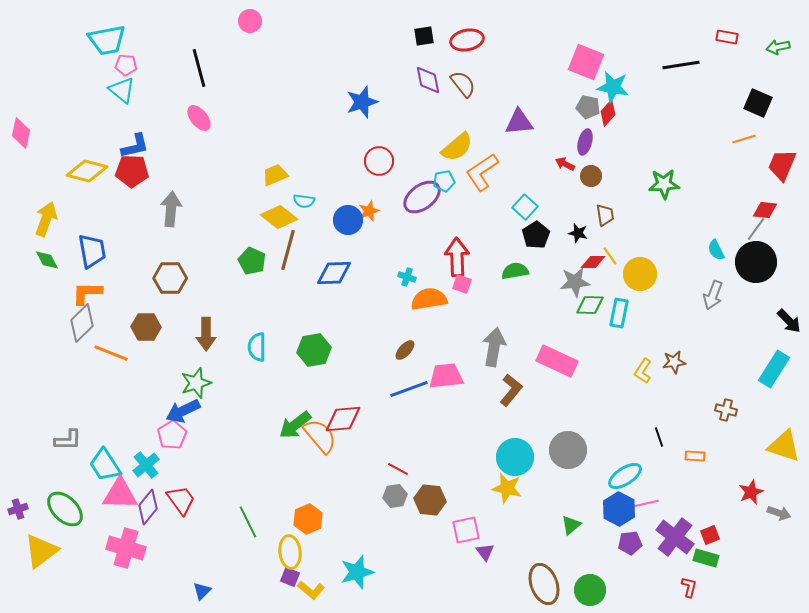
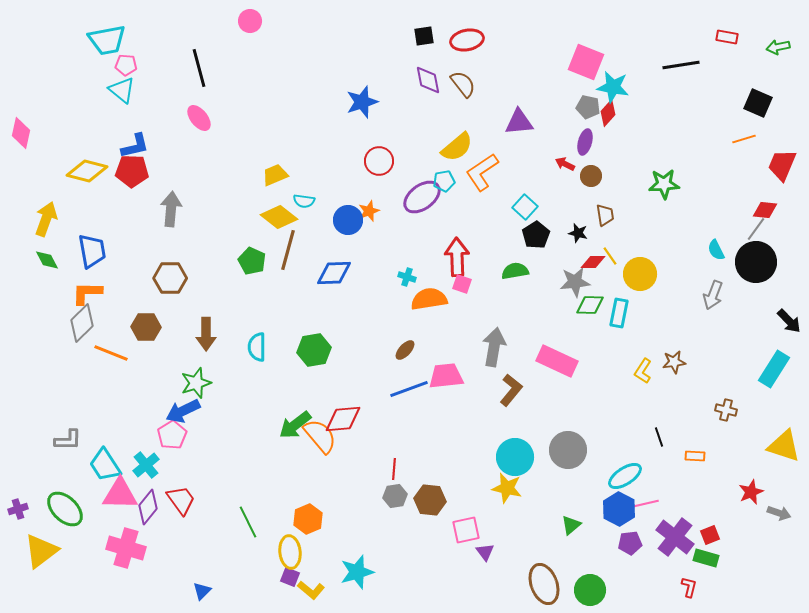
red line at (398, 469): moved 4 px left; rotated 65 degrees clockwise
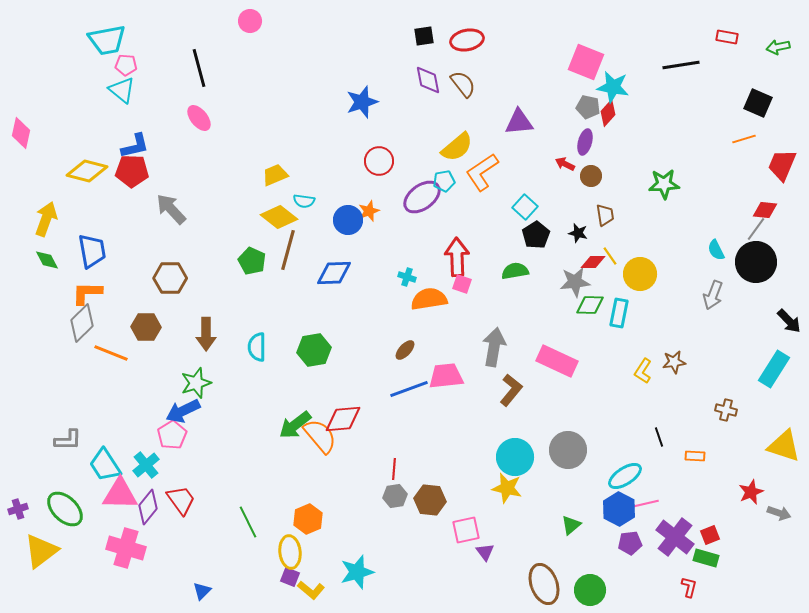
gray arrow at (171, 209): rotated 48 degrees counterclockwise
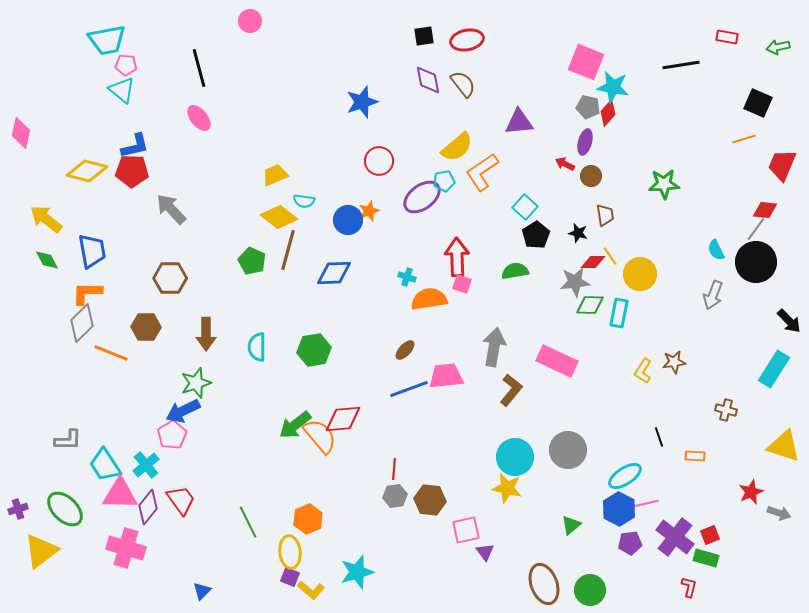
yellow arrow at (46, 219): rotated 72 degrees counterclockwise
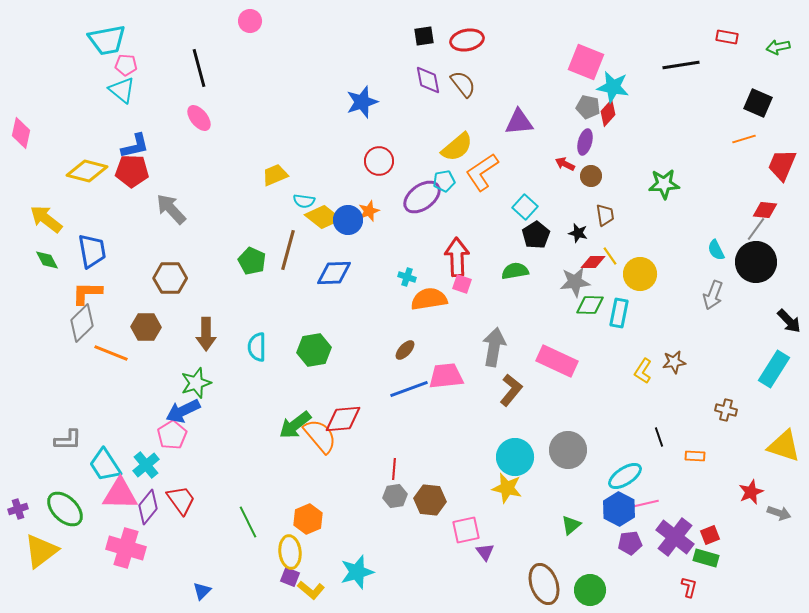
yellow diamond at (279, 217): moved 44 px right
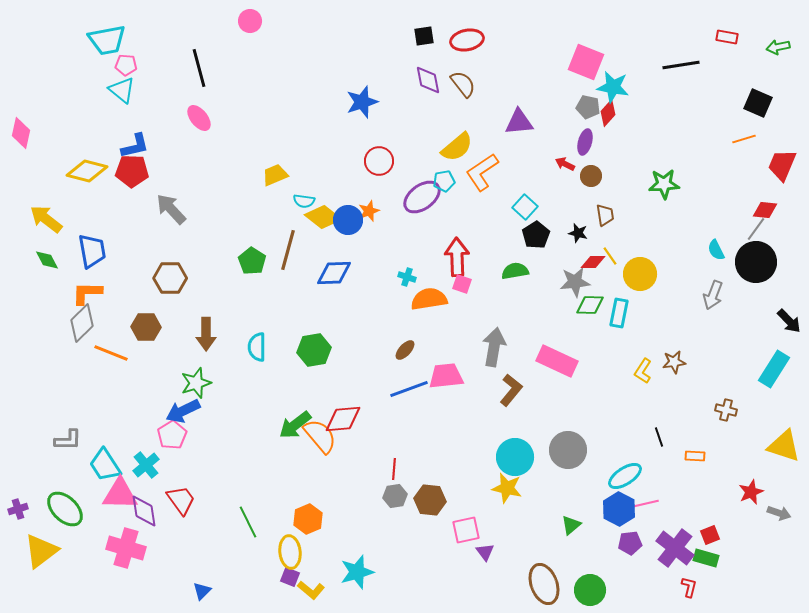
green pentagon at (252, 261): rotated 8 degrees clockwise
purple diamond at (148, 507): moved 4 px left, 4 px down; rotated 48 degrees counterclockwise
purple cross at (675, 537): moved 11 px down
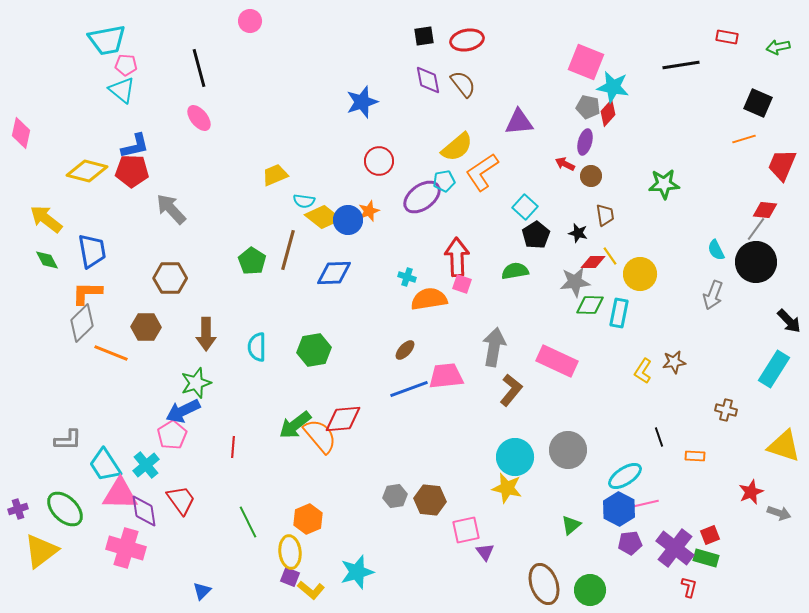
red line at (394, 469): moved 161 px left, 22 px up
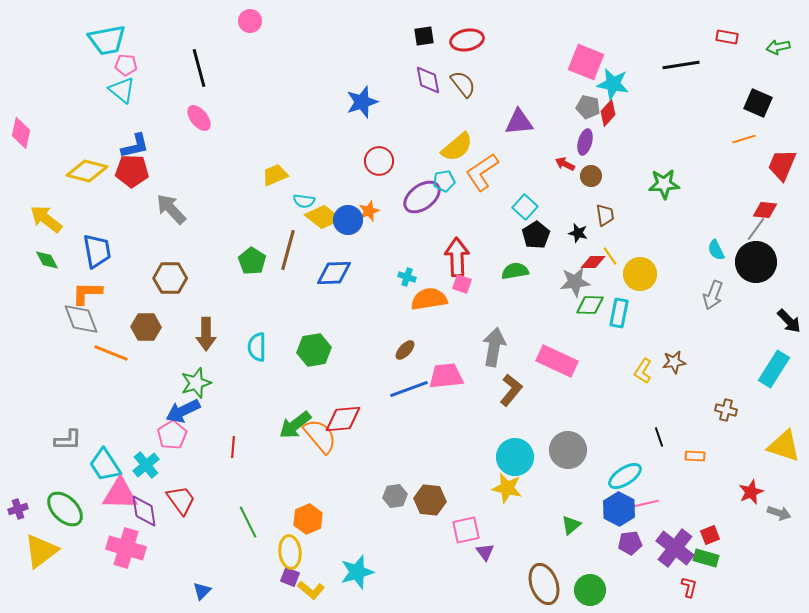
cyan star at (613, 87): moved 3 px up
blue trapezoid at (92, 251): moved 5 px right
gray diamond at (82, 323): moved 1 px left, 4 px up; rotated 66 degrees counterclockwise
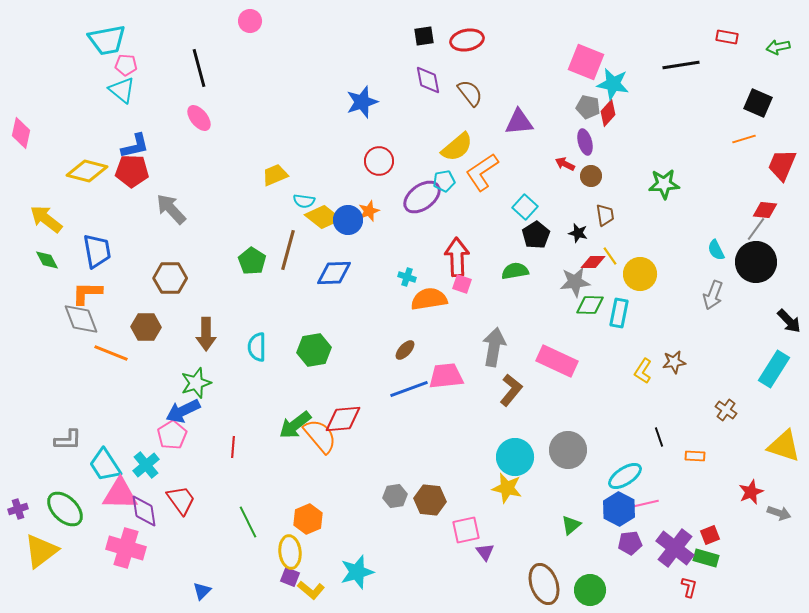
brown semicircle at (463, 84): moved 7 px right, 9 px down
purple ellipse at (585, 142): rotated 30 degrees counterclockwise
brown cross at (726, 410): rotated 20 degrees clockwise
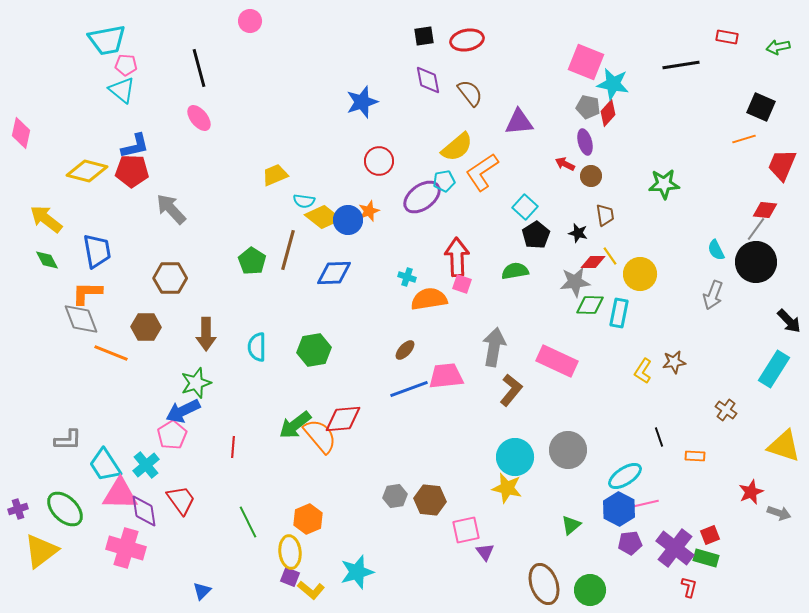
black square at (758, 103): moved 3 px right, 4 px down
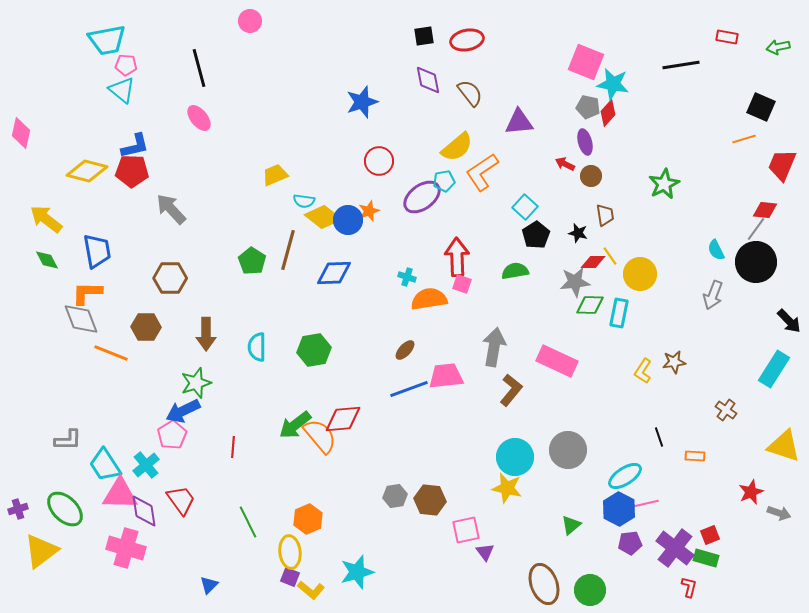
green star at (664, 184): rotated 24 degrees counterclockwise
blue triangle at (202, 591): moved 7 px right, 6 px up
